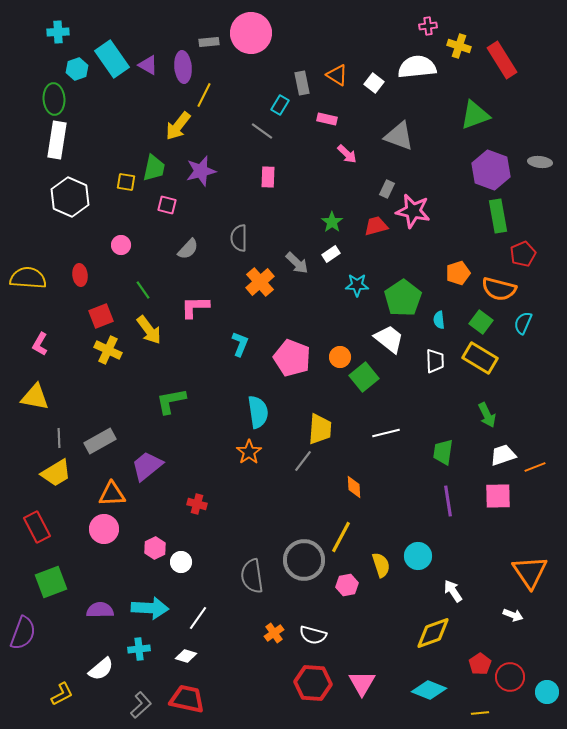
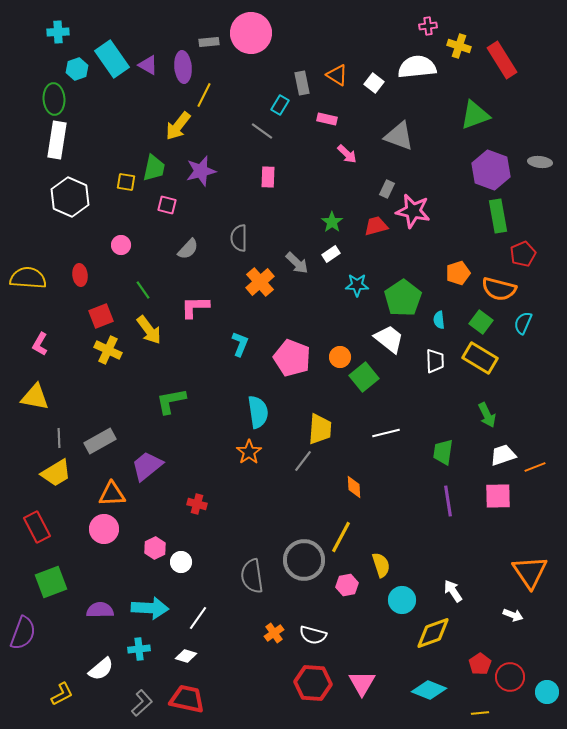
cyan circle at (418, 556): moved 16 px left, 44 px down
gray L-shape at (141, 705): moved 1 px right, 2 px up
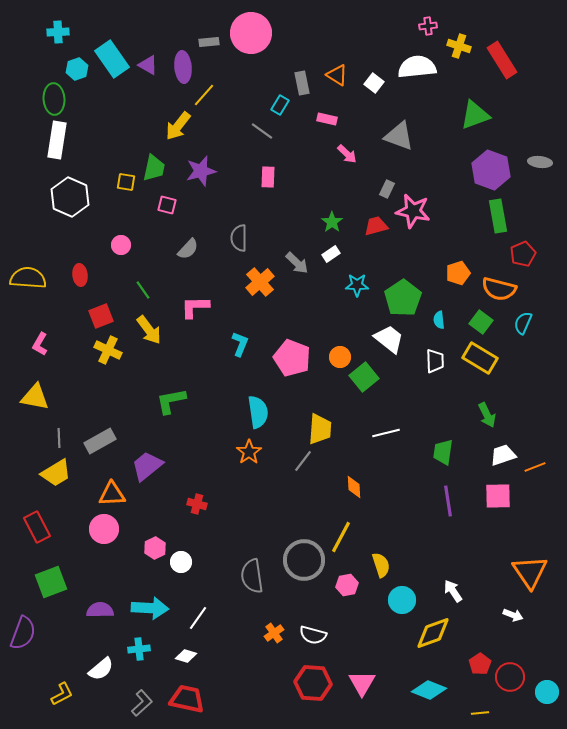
yellow line at (204, 95): rotated 15 degrees clockwise
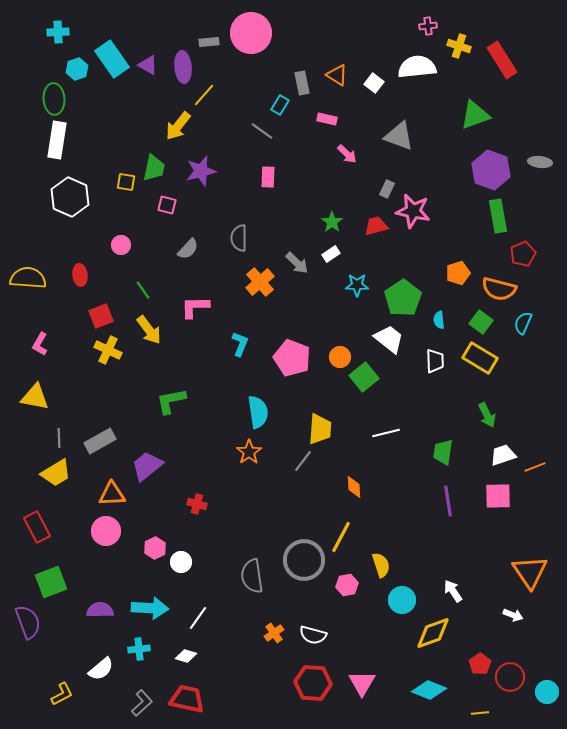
pink circle at (104, 529): moved 2 px right, 2 px down
purple semicircle at (23, 633): moved 5 px right, 11 px up; rotated 40 degrees counterclockwise
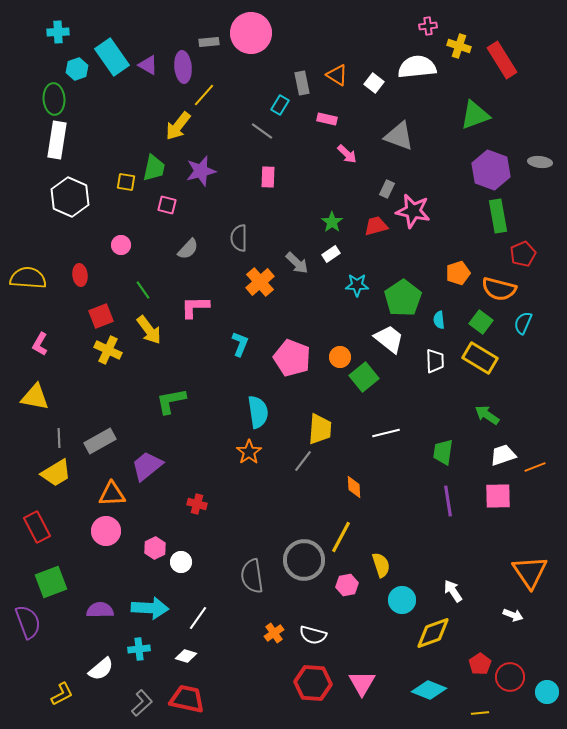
cyan rectangle at (112, 59): moved 2 px up
green arrow at (487, 415): rotated 150 degrees clockwise
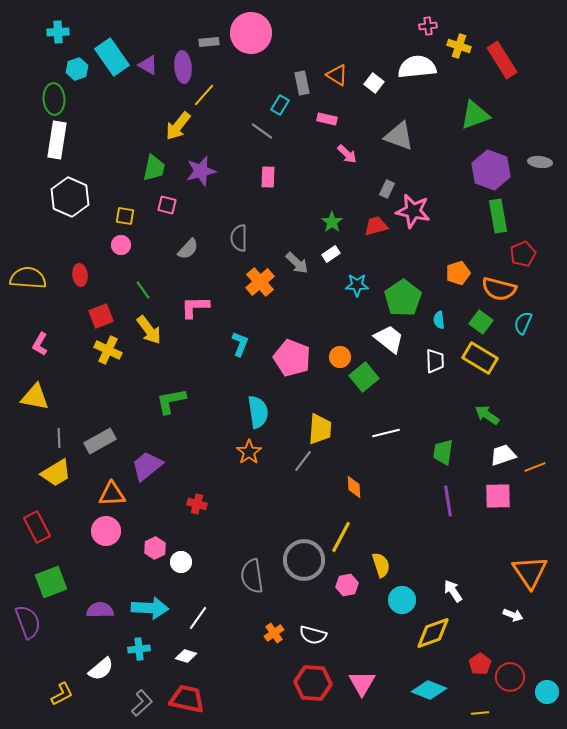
yellow square at (126, 182): moved 1 px left, 34 px down
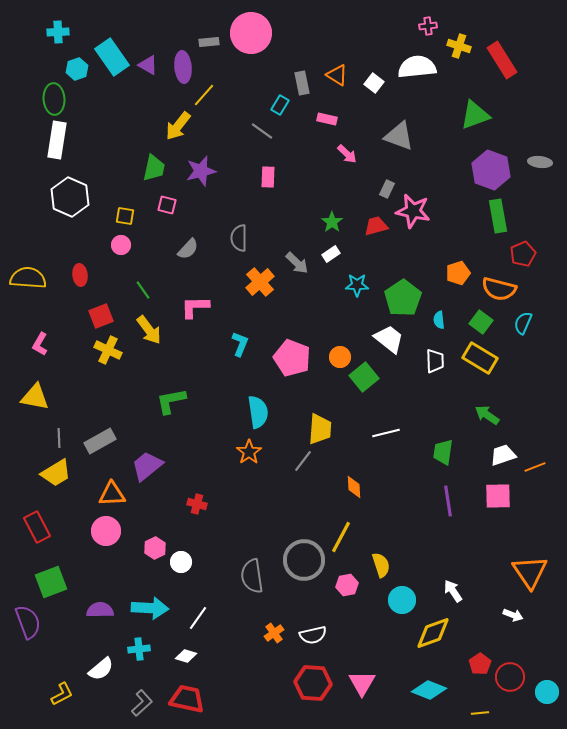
white semicircle at (313, 635): rotated 28 degrees counterclockwise
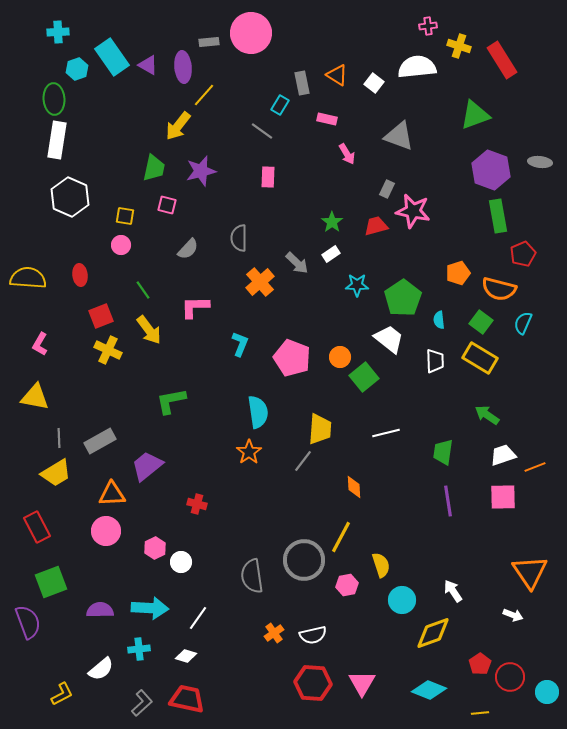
pink arrow at (347, 154): rotated 15 degrees clockwise
pink square at (498, 496): moved 5 px right, 1 px down
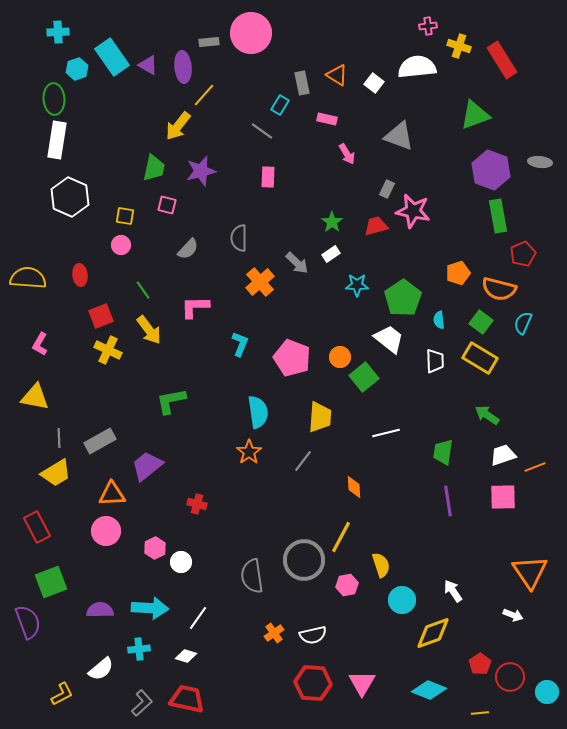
yellow trapezoid at (320, 429): moved 12 px up
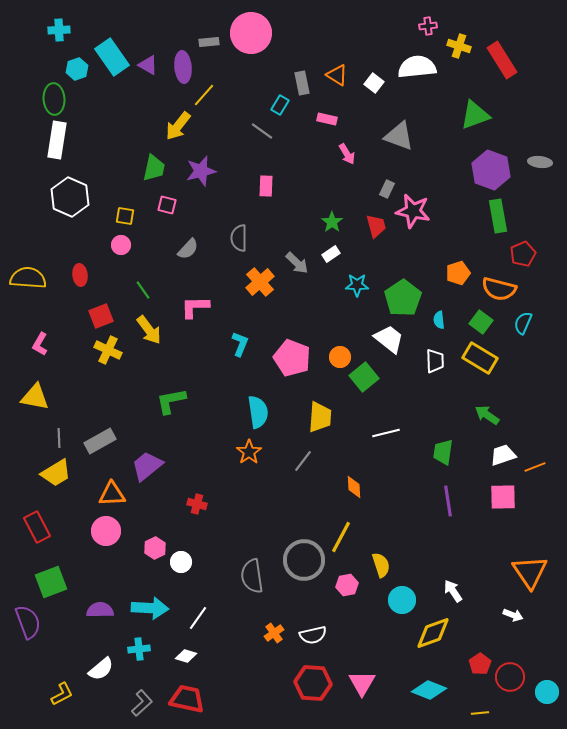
cyan cross at (58, 32): moved 1 px right, 2 px up
pink rectangle at (268, 177): moved 2 px left, 9 px down
red trapezoid at (376, 226): rotated 90 degrees clockwise
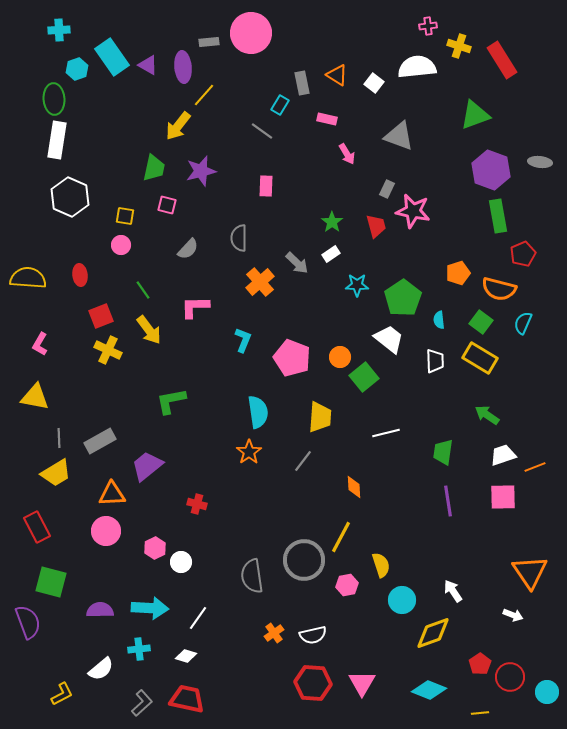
cyan L-shape at (240, 344): moved 3 px right, 4 px up
green square at (51, 582): rotated 36 degrees clockwise
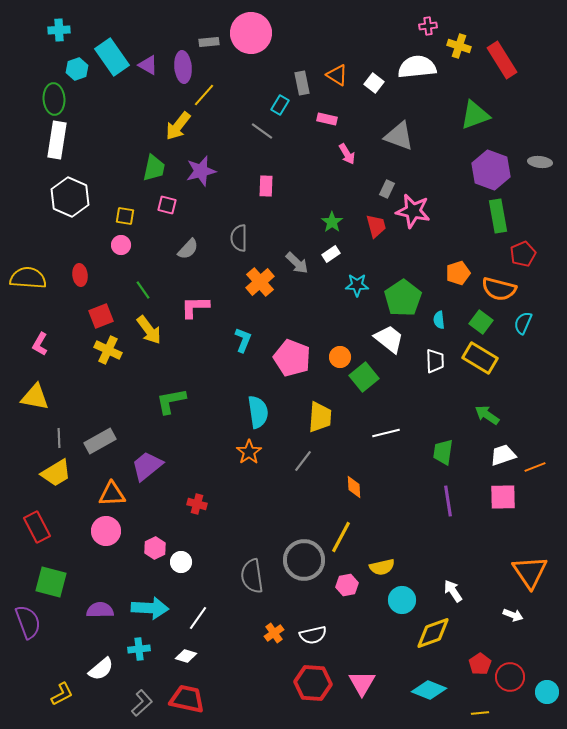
yellow semicircle at (381, 565): moved 1 px right, 2 px down; rotated 95 degrees clockwise
